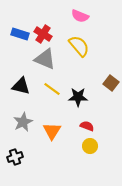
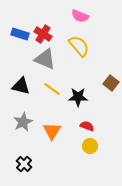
black cross: moved 9 px right, 7 px down; rotated 28 degrees counterclockwise
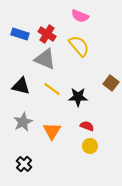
red cross: moved 4 px right
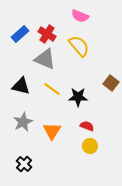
blue rectangle: rotated 60 degrees counterclockwise
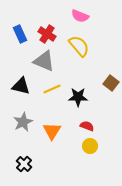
blue rectangle: rotated 72 degrees counterclockwise
gray triangle: moved 1 px left, 2 px down
yellow line: rotated 60 degrees counterclockwise
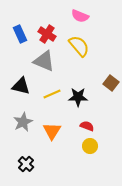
yellow line: moved 5 px down
black cross: moved 2 px right
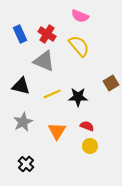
brown square: rotated 21 degrees clockwise
orange triangle: moved 5 px right
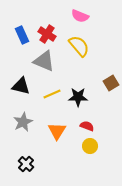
blue rectangle: moved 2 px right, 1 px down
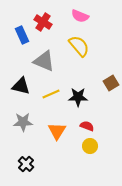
red cross: moved 4 px left, 12 px up
yellow line: moved 1 px left
gray star: rotated 24 degrees clockwise
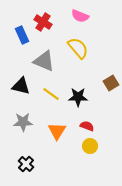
yellow semicircle: moved 1 px left, 2 px down
yellow line: rotated 60 degrees clockwise
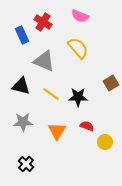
yellow circle: moved 15 px right, 4 px up
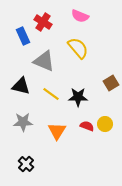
blue rectangle: moved 1 px right, 1 px down
yellow circle: moved 18 px up
